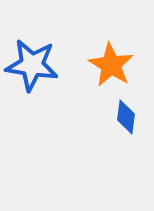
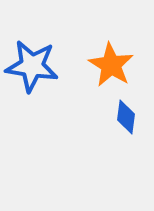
blue star: moved 1 px down
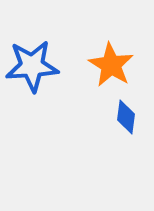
blue star: rotated 12 degrees counterclockwise
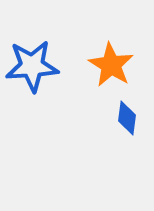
blue diamond: moved 1 px right, 1 px down
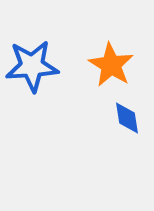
blue diamond: rotated 16 degrees counterclockwise
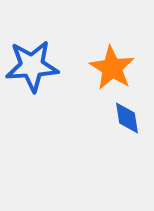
orange star: moved 1 px right, 3 px down
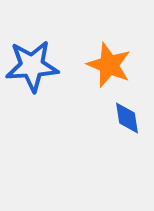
orange star: moved 3 px left, 3 px up; rotated 9 degrees counterclockwise
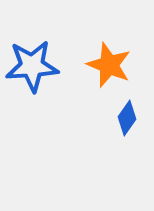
blue diamond: rotated 44 degrees clockwise
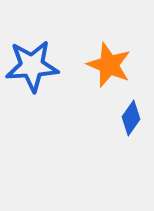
blue diamond: moved 4 px right
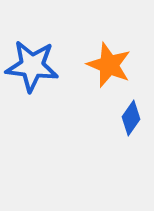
blue star: rotated 10 degrees clockwise
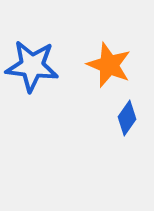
blue diamond: moved 4 px left
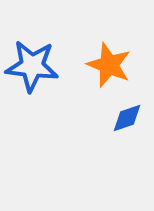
blue diamond: rotated 36 degrees clockwise
